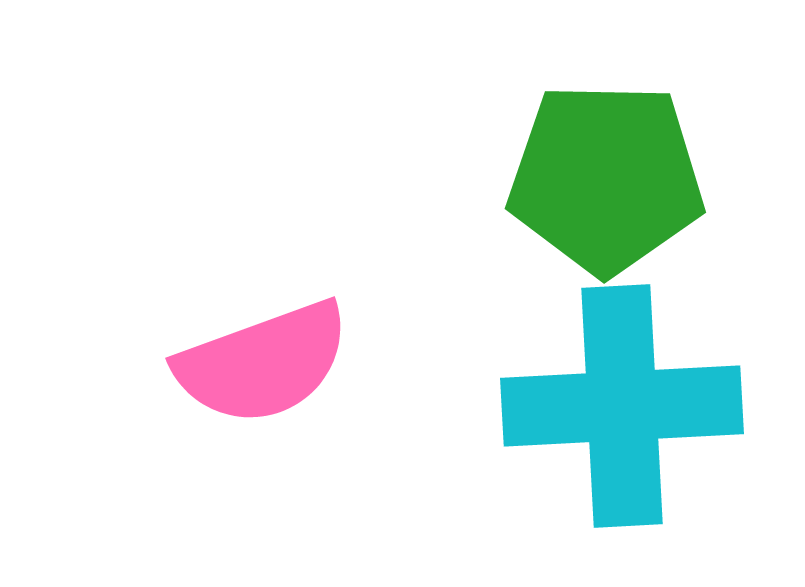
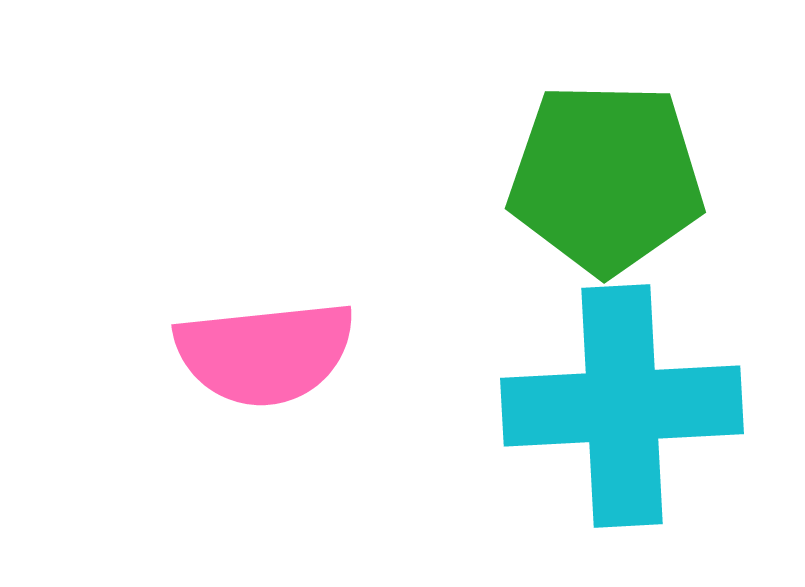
pink semicircle: moved 2 px right, 10 px up; rotated 14 degrees clockwise
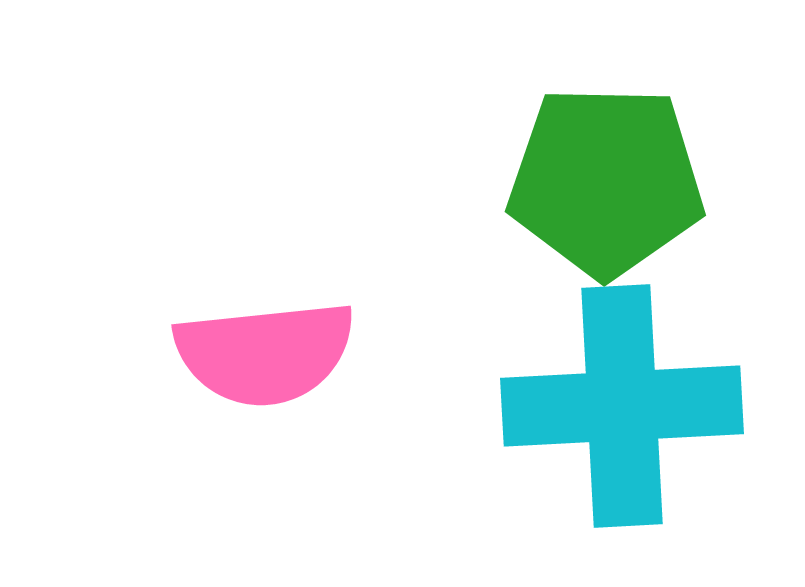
green pentagon: moved 3 px down
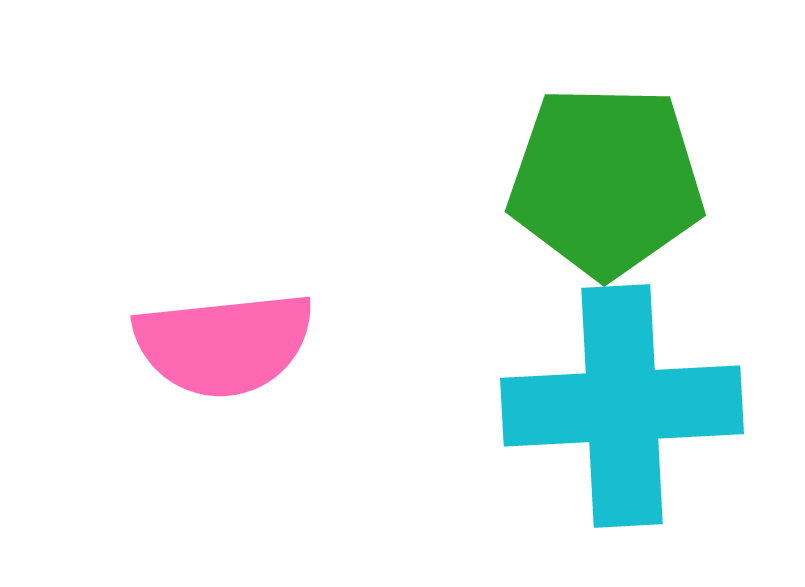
pink semicircle: moved 41 px left, 9 px up
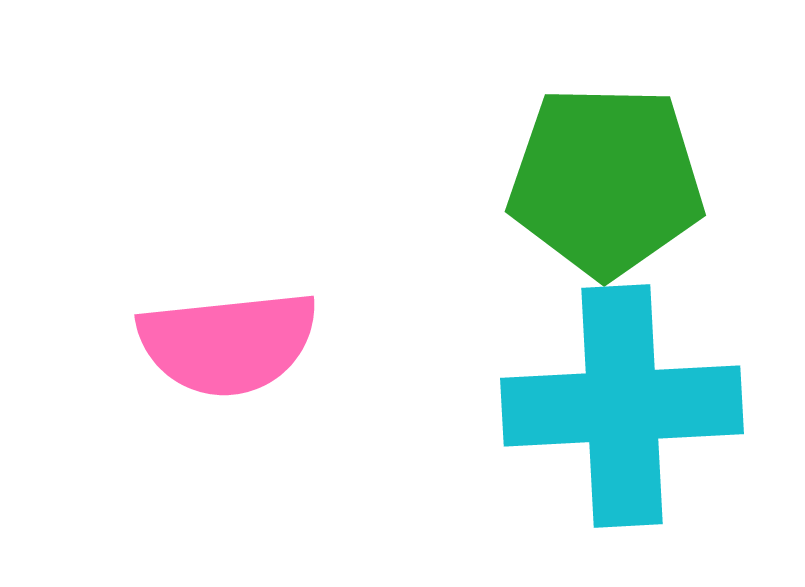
pink semicircle: moved 4 px right, 1 px up
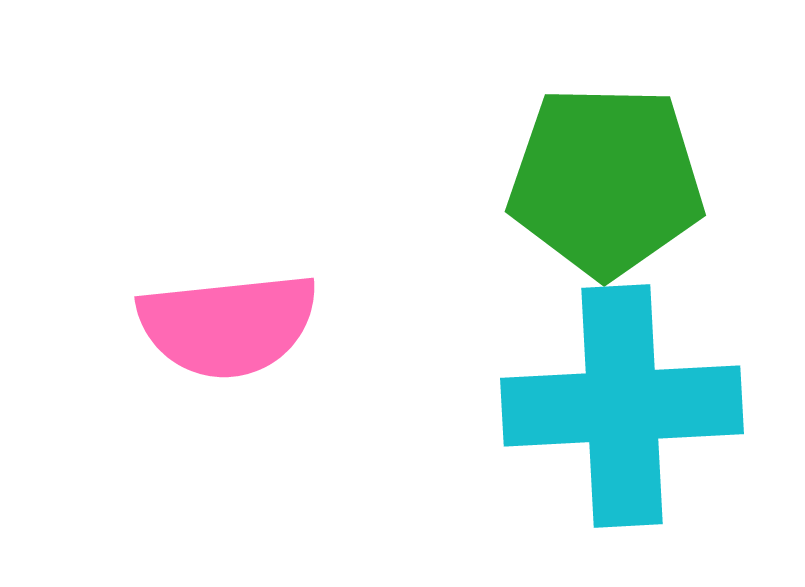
pink semicircle: moved 18 px up
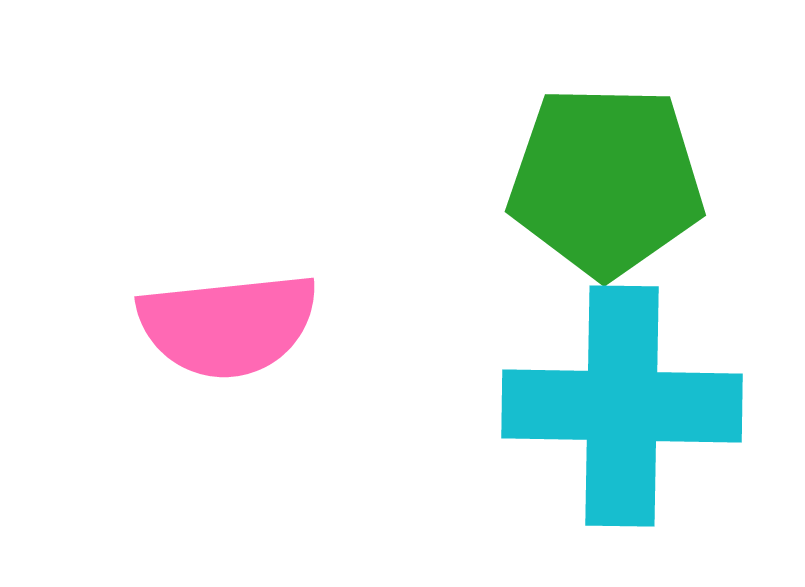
cyan cross: rotated 4 degrees clockwise
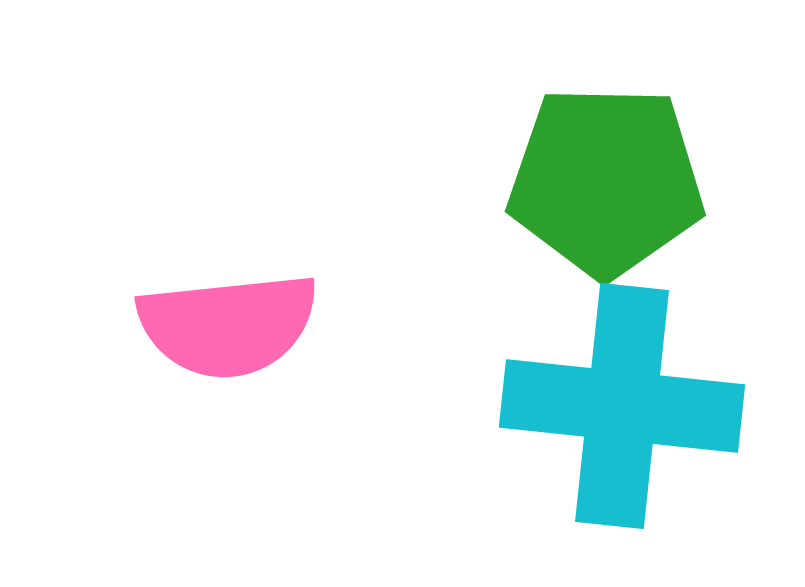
cyan cross: rotated 5 degrees clockwise
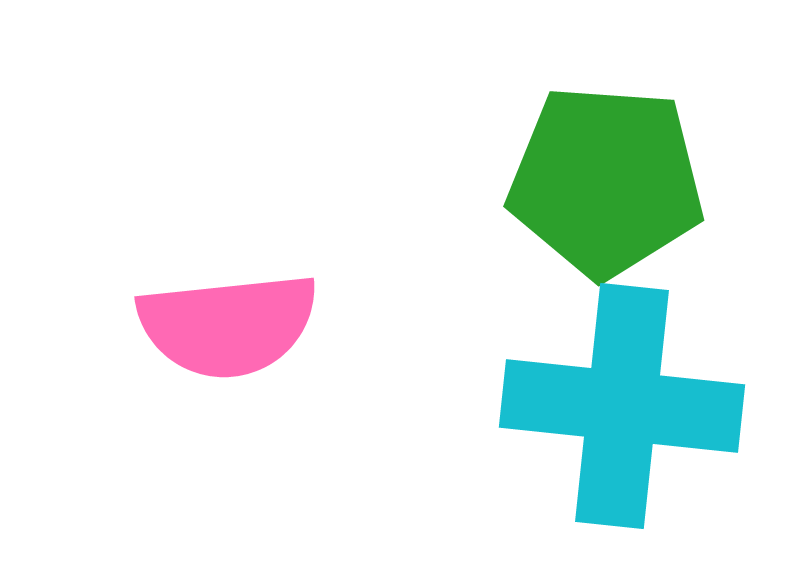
green pentagon: rotated 3 degrees clockwise
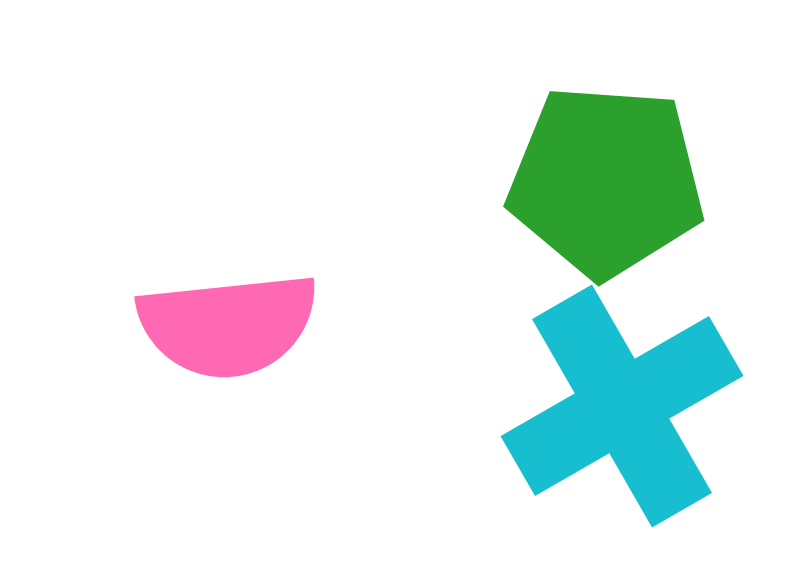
cyan cross: rotated 36 degrees counterclockwise
